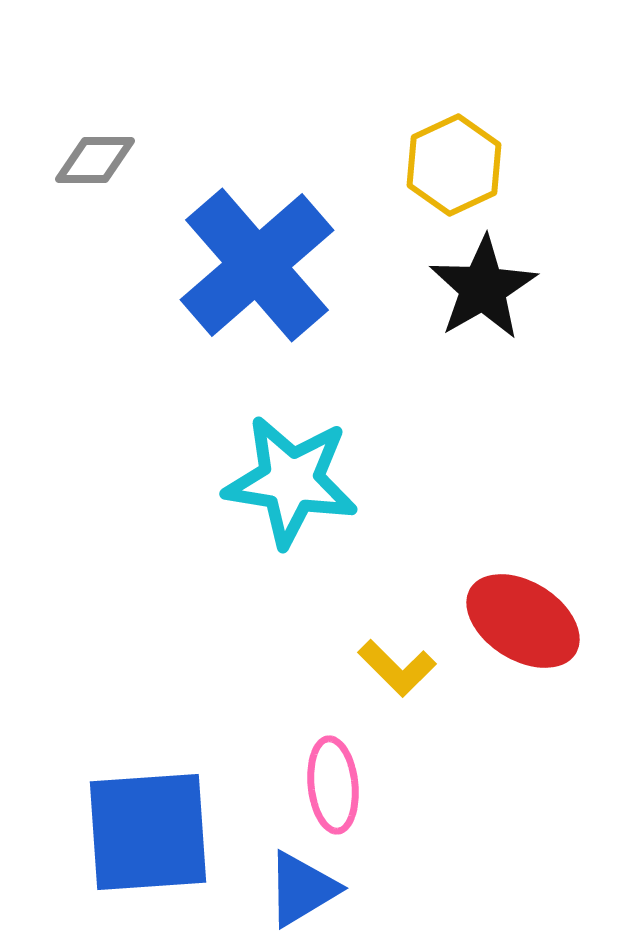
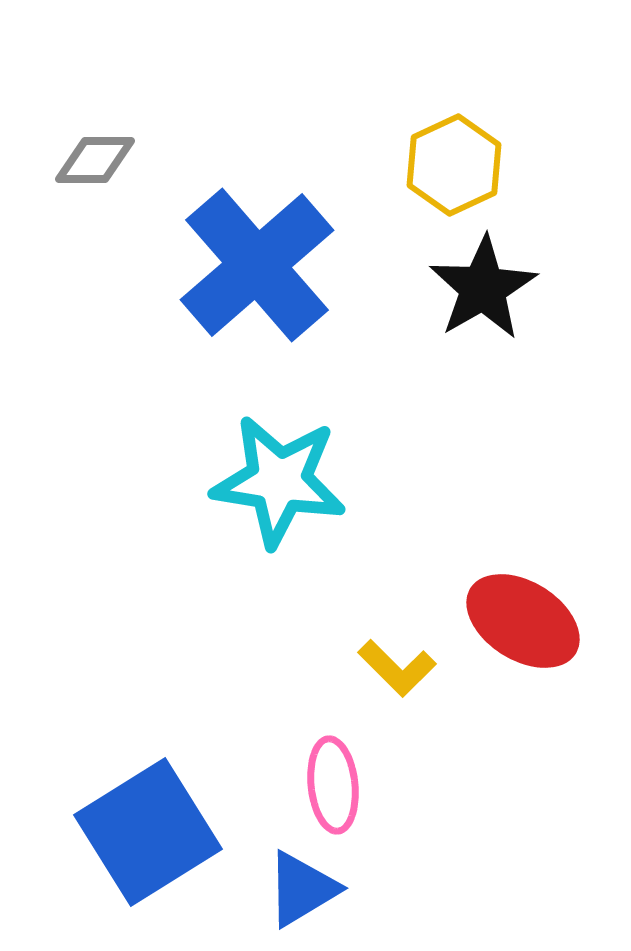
cyan star: moved 12 px left
blue square: rotated 28 degrees counterclockwise
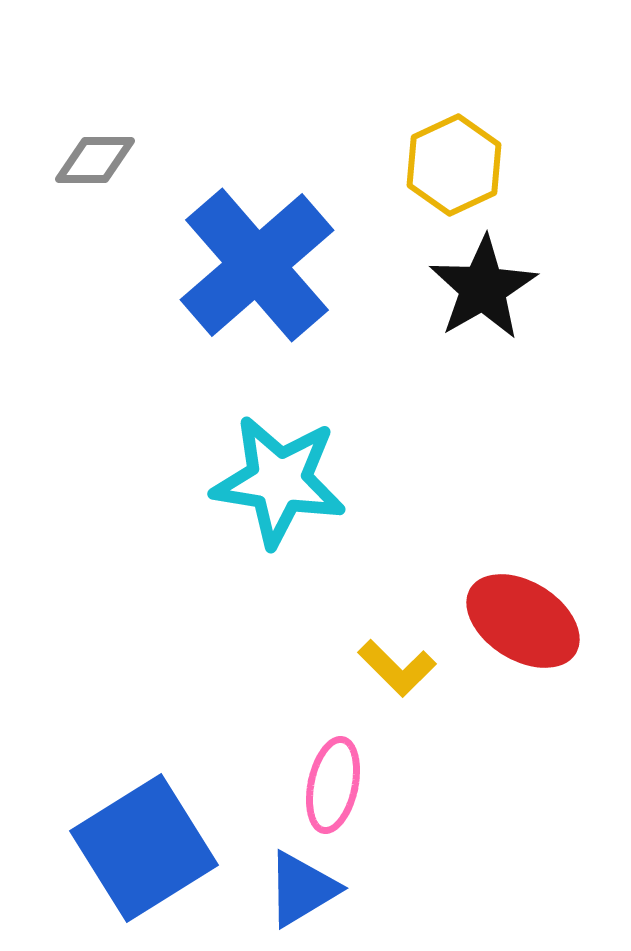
pink ellipse: rotated 18 degrees clockwise
blue square: moved 4 px left, 16 px down
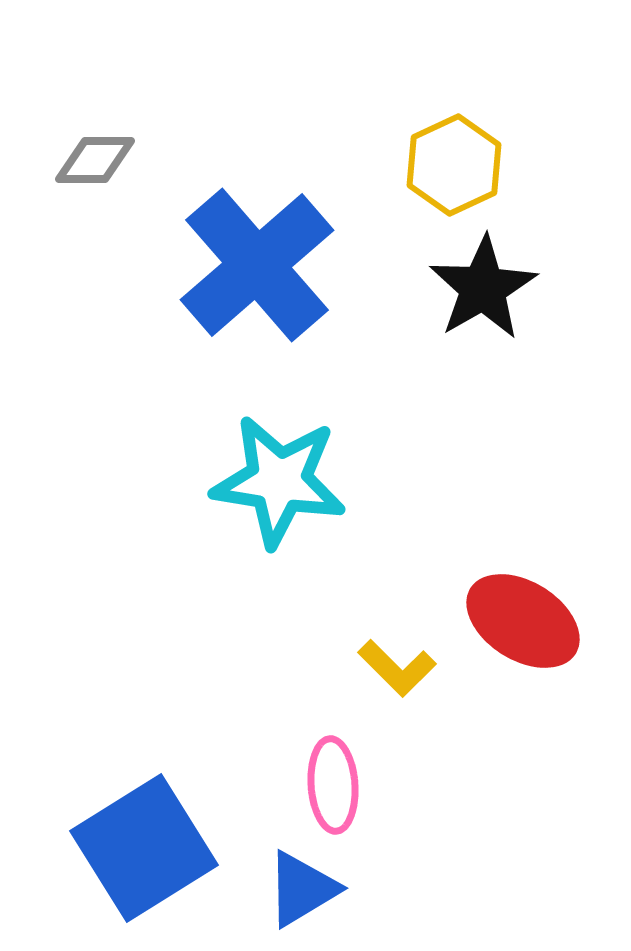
pink ellipse: rotated 16 degrees counterclockwise
